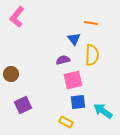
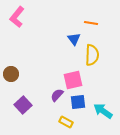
purple semicircle: moved 6 px left, 35 px down; rotated 32 degrees counterclockwise
purple square: rotated 18 degrees counterclockwise
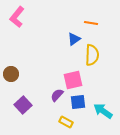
blue triangle: rotated 32 degrees clockwise
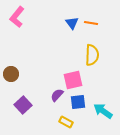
blue triangle: moved 2 px left, 16 px up; rotated 32 degrees counterclockwise
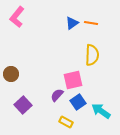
blue triangle: rotated 32 degrees clockwise
blue square: rotated 28 degrees counterclockwise
cyan arrow: moved 2 px left
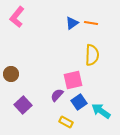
blue square: moved 1 px right
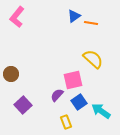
blue triangle: moved 2 px right, 7 px up
yellow semicircle: moved 1 px right, 4 px down; rotated 50 degrees counterclockwise
yellow rectangle: rotated 40 degrees clockwise
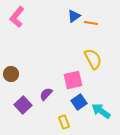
yellow semicircle: rotated 20 degrees clockwise
purple semicircle: moved 11 px left, 1 px up
yellow rectangle: moved 2 px left
